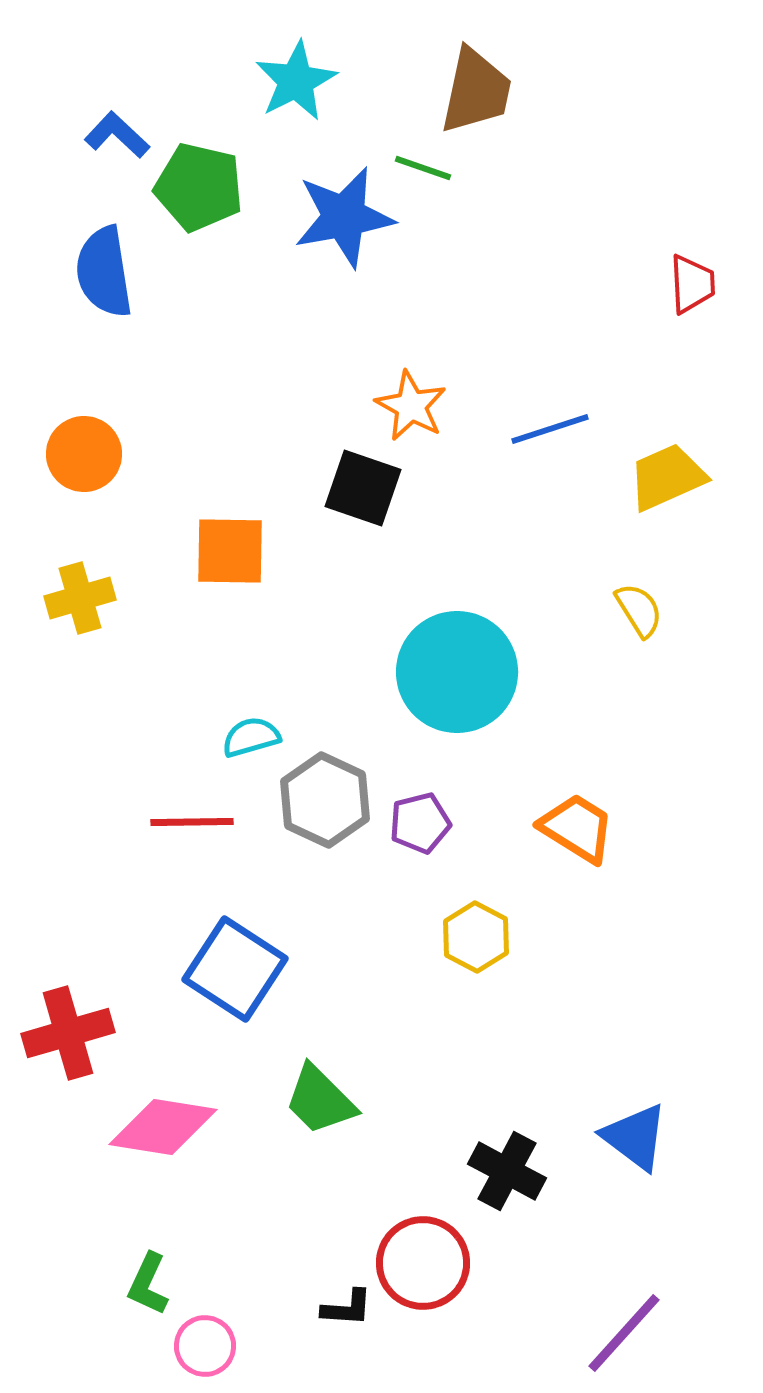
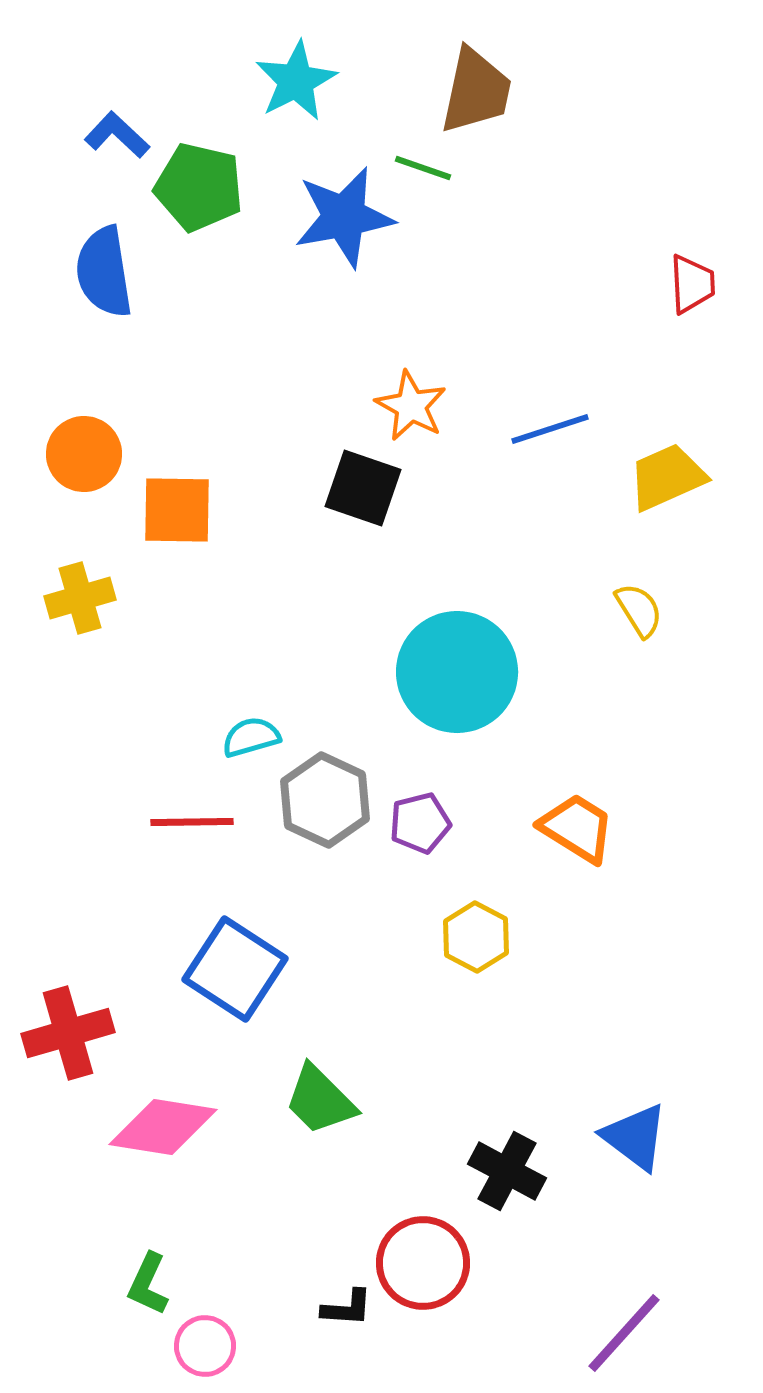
orange square: moved 53 px left, 41 px up
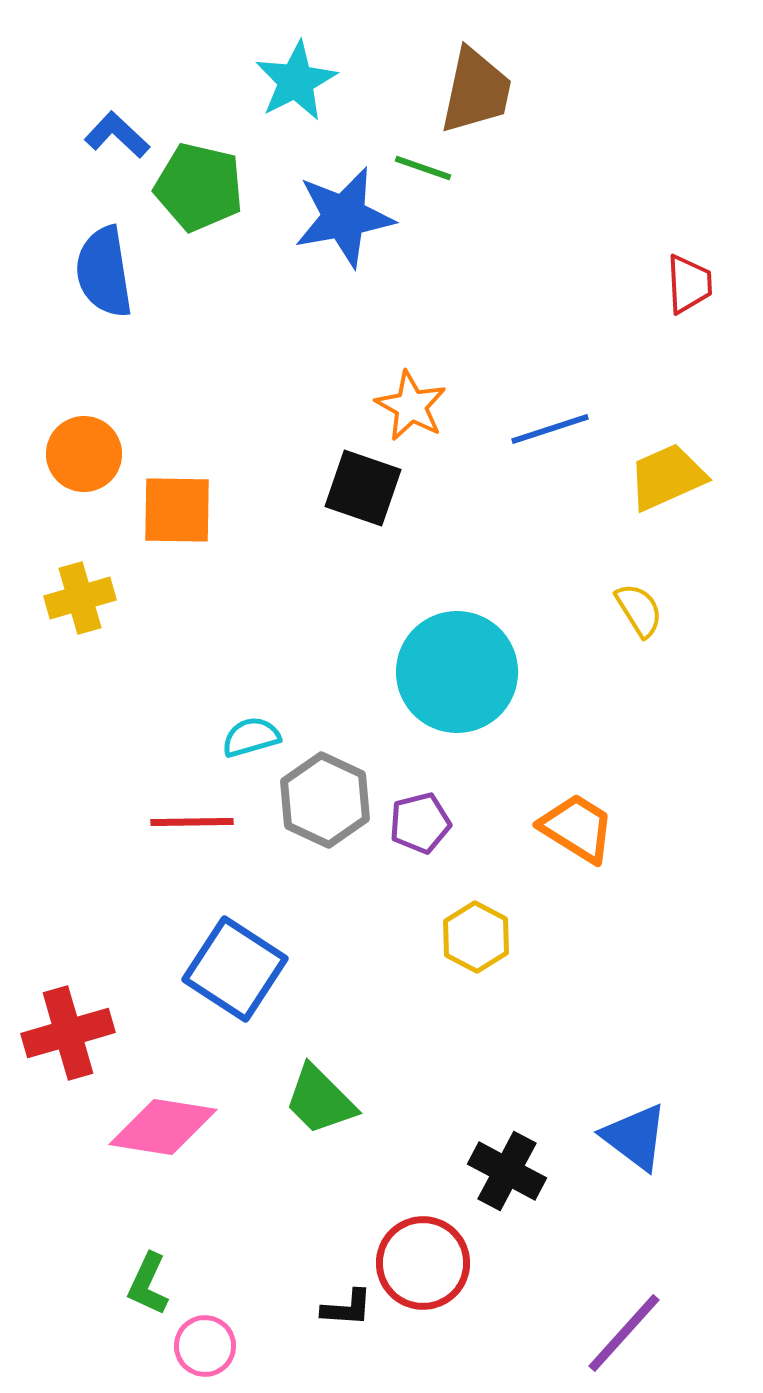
red trapezoid: moved 3 px left
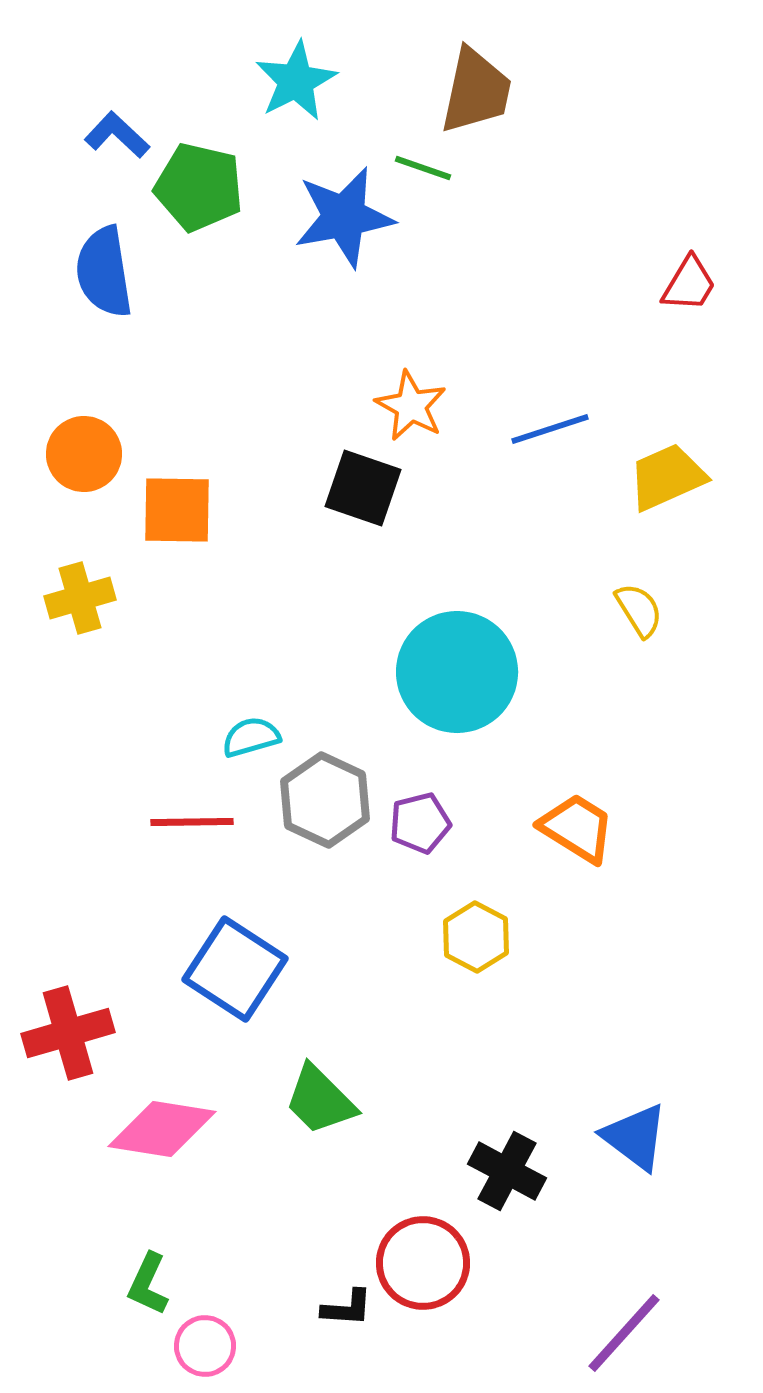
red trapezoid: rotated 34 degrees clockwise
pink diamond: moved 1 px left, 2 px down
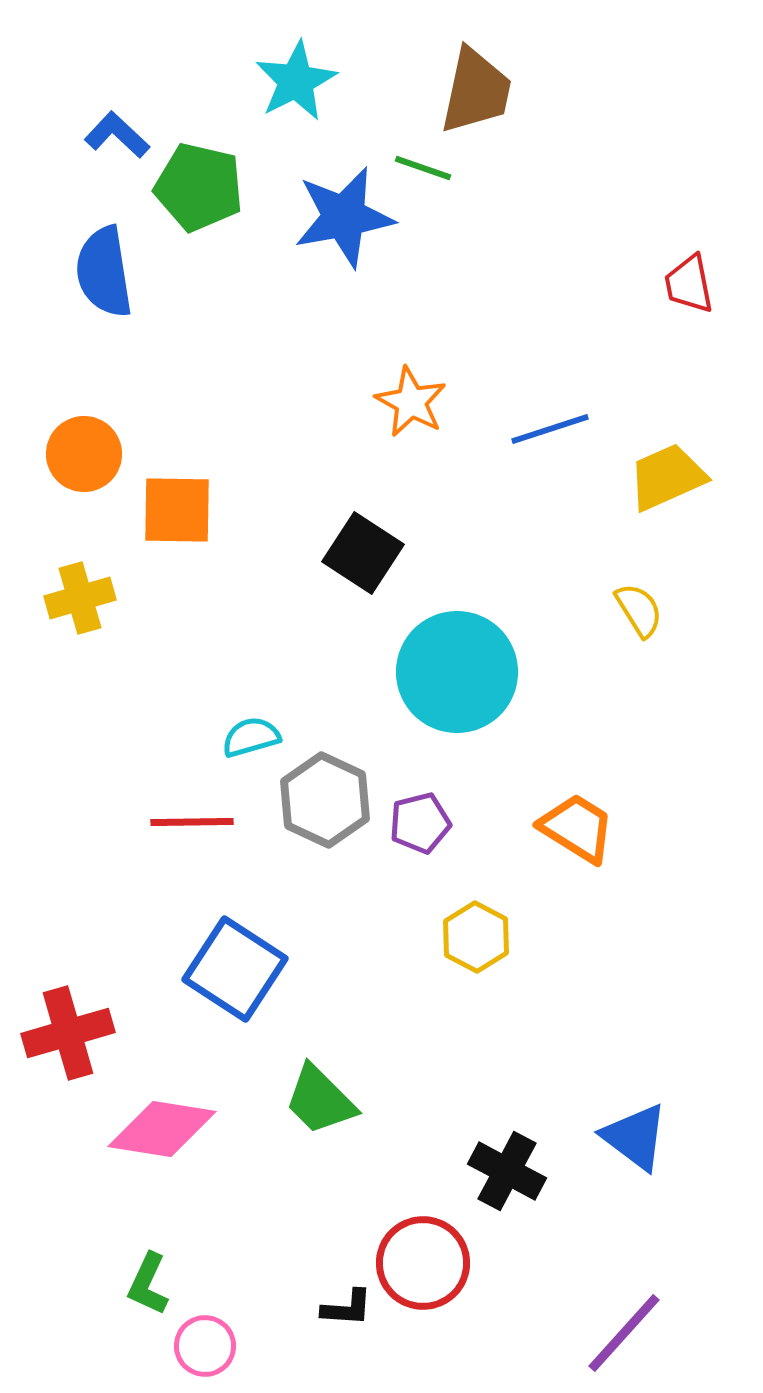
red trapezoid: rotated 138 degrees clockwise
orange star: moved 4 px up
black square: moved 65 px down; rotated 14 degrees clockwise
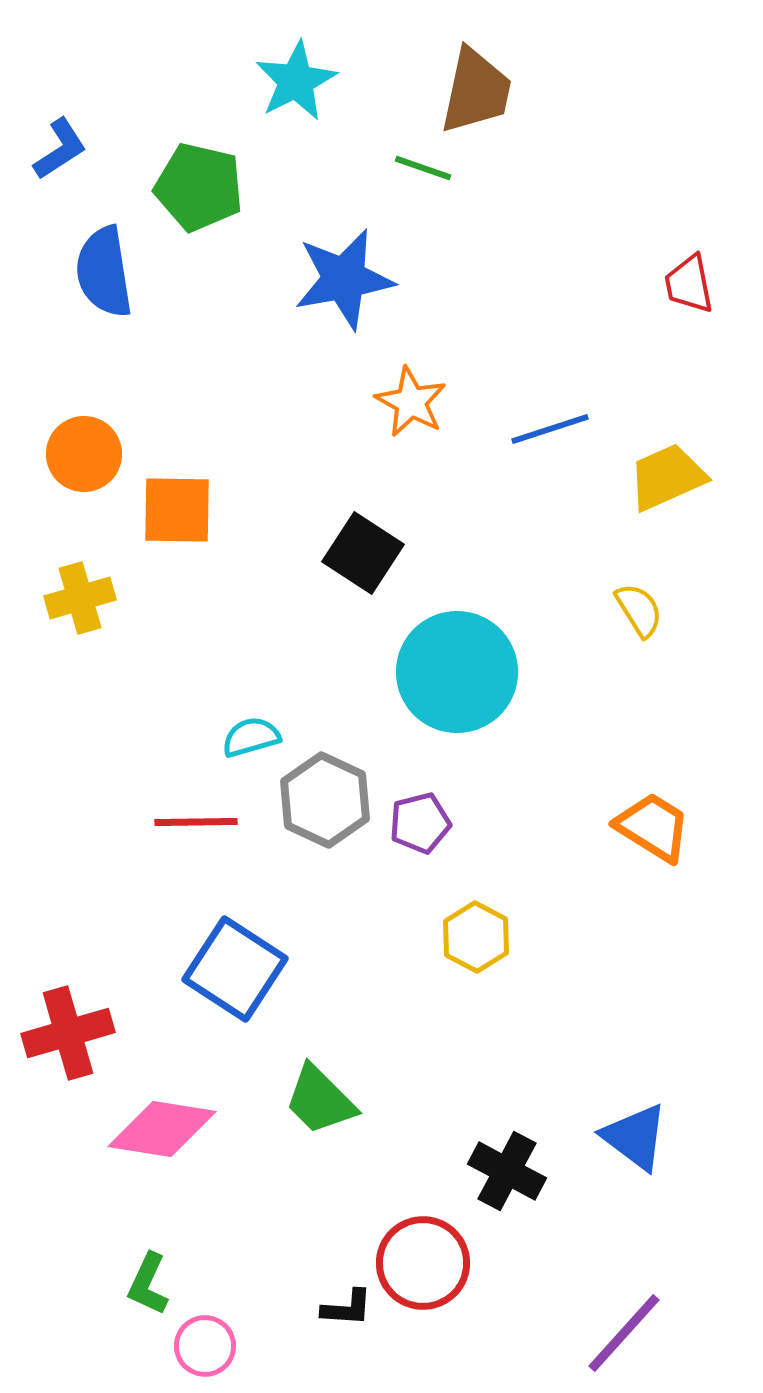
blue L-shape: moved 57 px left, 14 px down; rotated 104 degrees clockwise
blue star: moved 62 px down
red line: moved 4 px right
orange trapezoid: moved 76 px right, 1 px up
